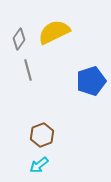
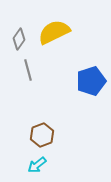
cyan arrow: moved 2 px left
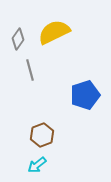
gray diamond: moved 1 px left
gray line: moved 2 px right
blue pentagon: moved 6 px left, 14 px down
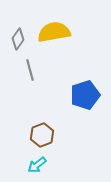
yellow semicircle: rotated 16 degrees clockwise
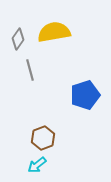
brown hexagon: moved 1 px right, 3 px down
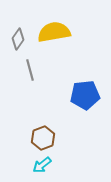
blue pentagon: rotated 12 degrees clockwise
cyan arrow: moved 5 px right
